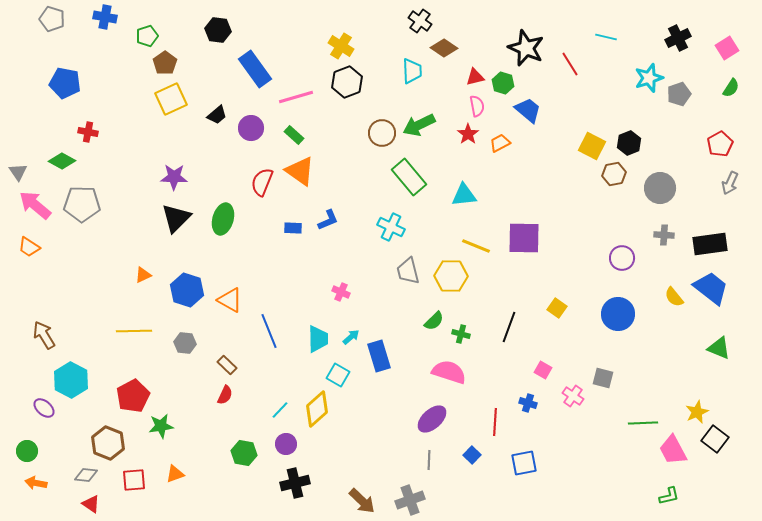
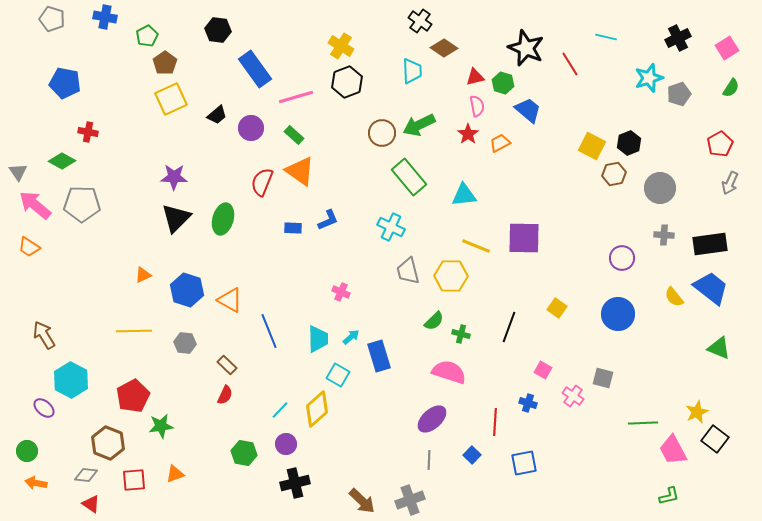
green pentagon at (147, 36): rotated 10 degrees counterclockwise
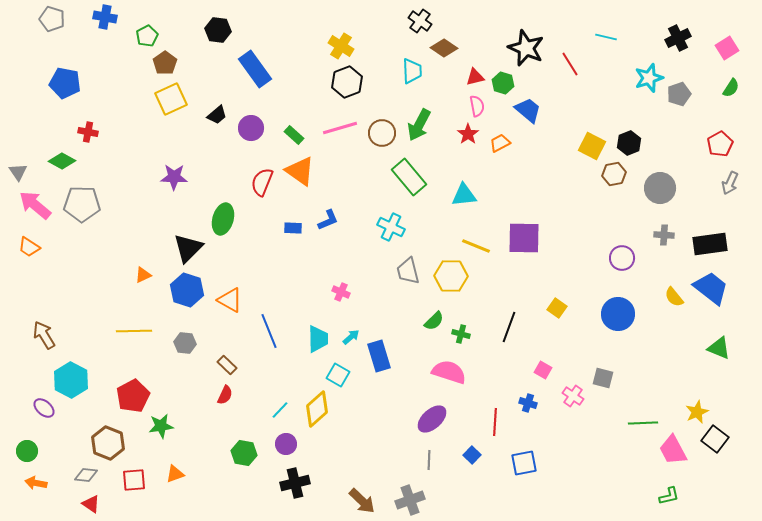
pink line at (296, 97): moved 44 px right, 31 px down
green arrow at (419, 125): rotated 36 degrees counterclockwise
black triangle at (176, 218): moved 12 px right, 30 px down
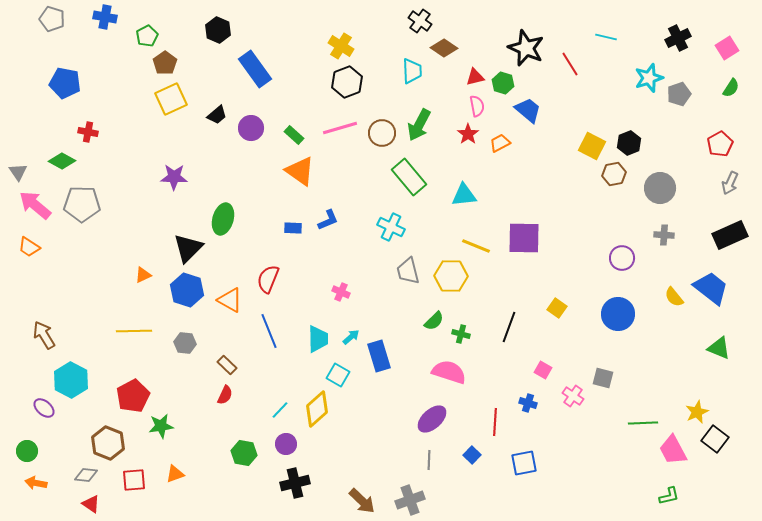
black hexagon at (218, 30): rotated 15 degrees clockwise
red semicircle at (262, 182): moved 6 px right, 97 px down
black rectangle at (710, 244): moved 20 px right, 9 px up; rotated 16 degrees counterclockwise
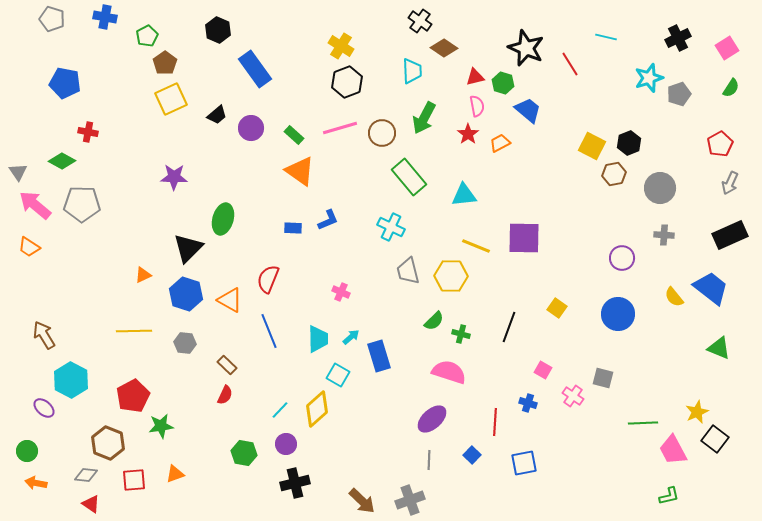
green arrow at (419, 125): moved 5 px right, 7 px up
blue hexagon at (187, 290): moved 1 px left, 4 px down
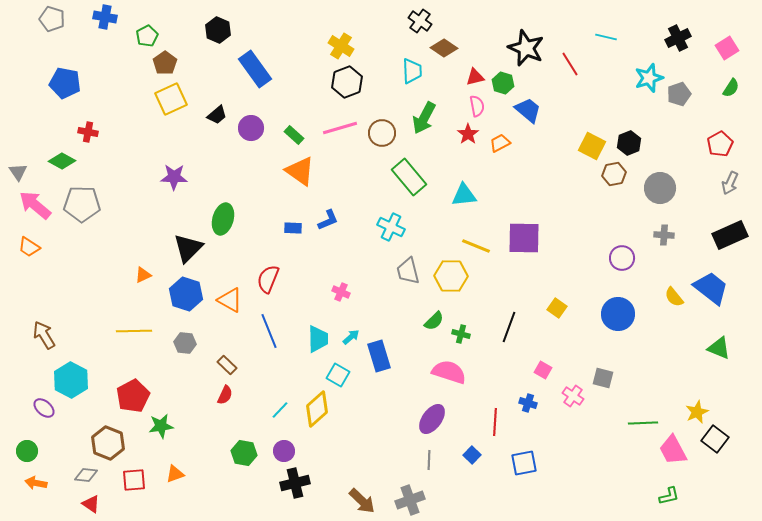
purple ellipse at (432, 419): rotated 12 degrees counterclockwise
purple circle at (286, 444): moved 2 px left, 7 px down
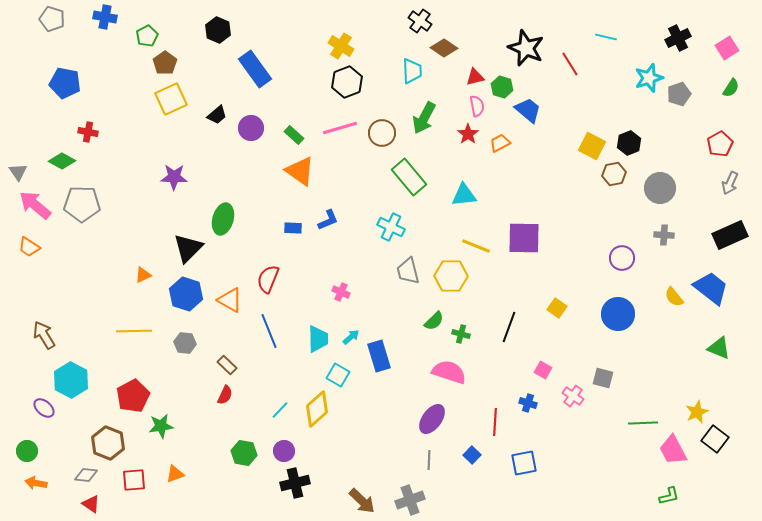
green hexagon at (503, 83): moved 1 px left, 4 px down
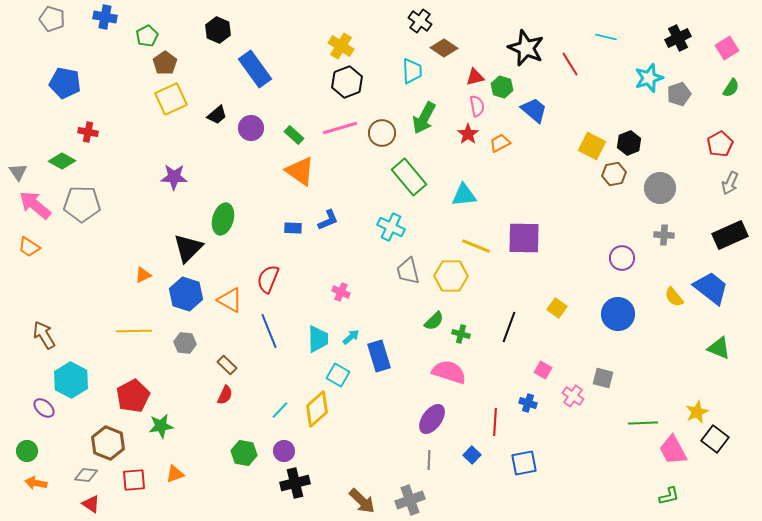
blue trapezoid at (528, 110): moved 6 px right
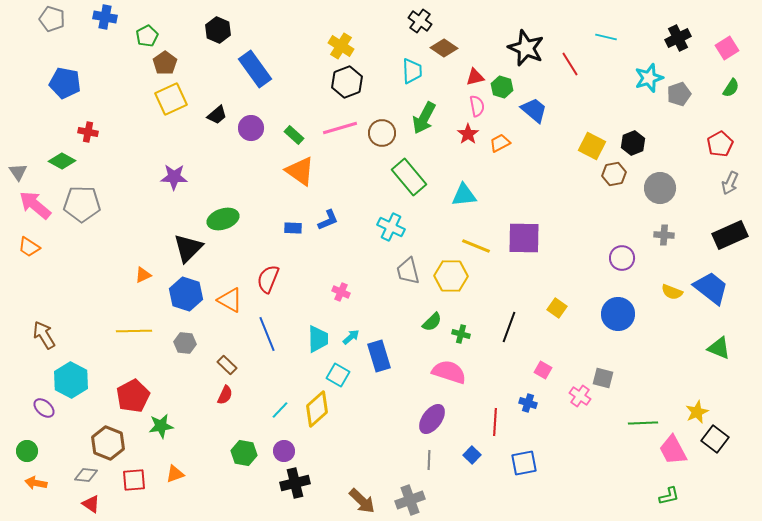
black hexagon at (629, 143): moved 4 px right
green ellipse at (223, 219): rotated 56 degrees clockwise
yellow semicircle at (674, 297): moved 2 px left, 5 px up; rotated 30 degrees counterclockwise
green semicircle at (434, 321): moved 2 px left, 1 px down
blue line at (269, 331): moved 2 px left, 3 px down
pink cross at (573, 396): moved 7 px right
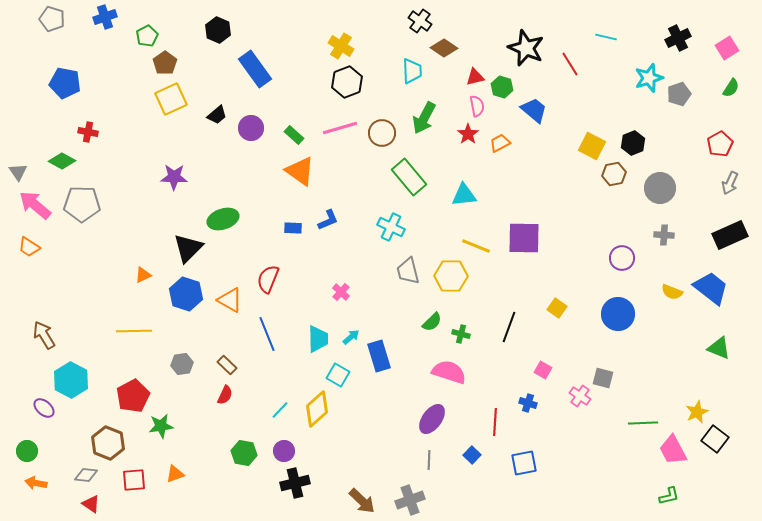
blue cross at (105, 17): rotated 30 degrees counterclockwise
pink cross at (341, 292): rotated 18 degrees clockwise
gray hexagon at (185, 343): moved 3 px left, 21 px down; rotated 15 degrees counterclockwise
